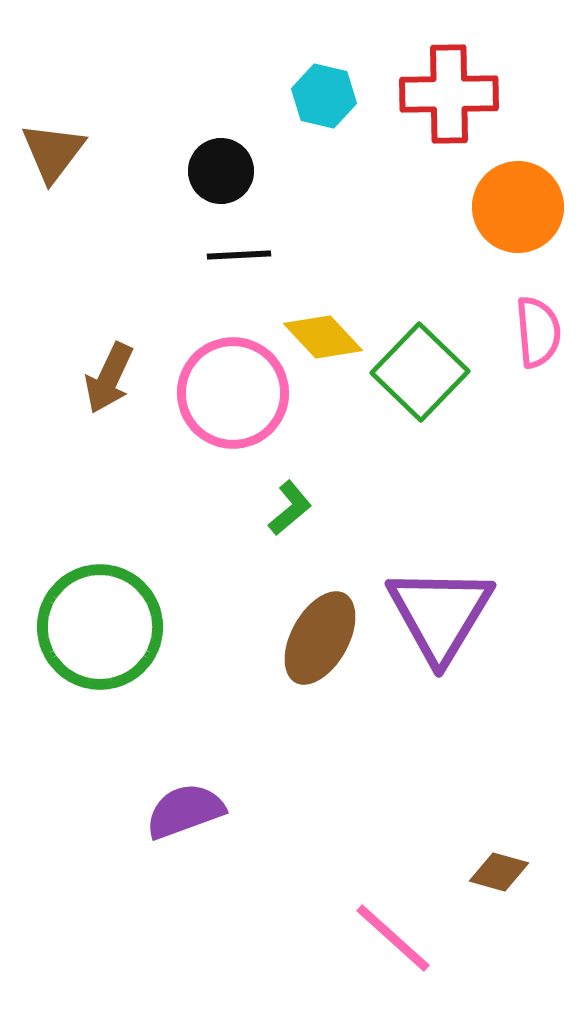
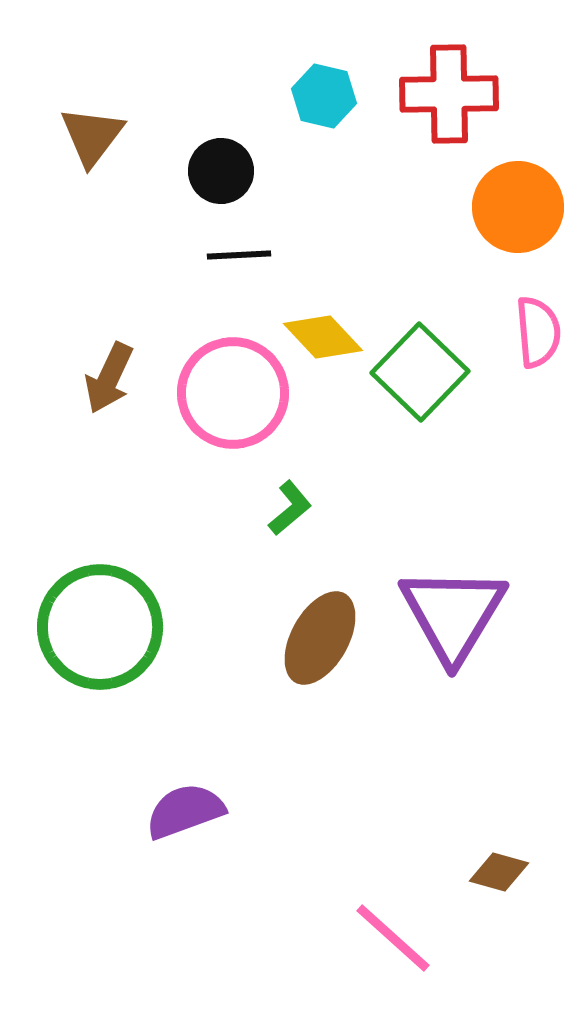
brown triangle: moved 39 px right, 16 px up
purple triangle: moved 13 px right
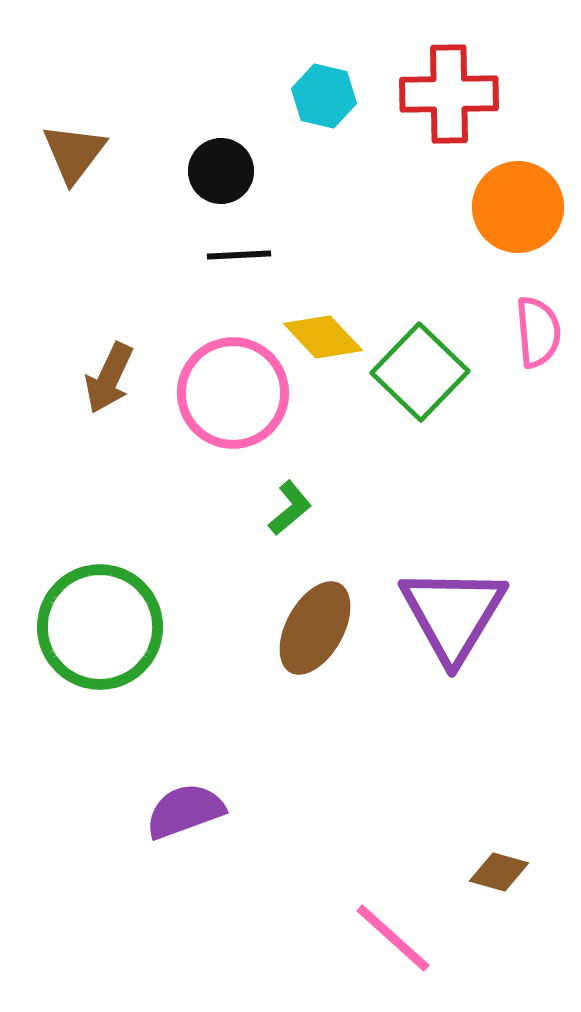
brown triangle: moved 18 px left, 17 px down
brown ellipse: moved 5 px left, 10 px up
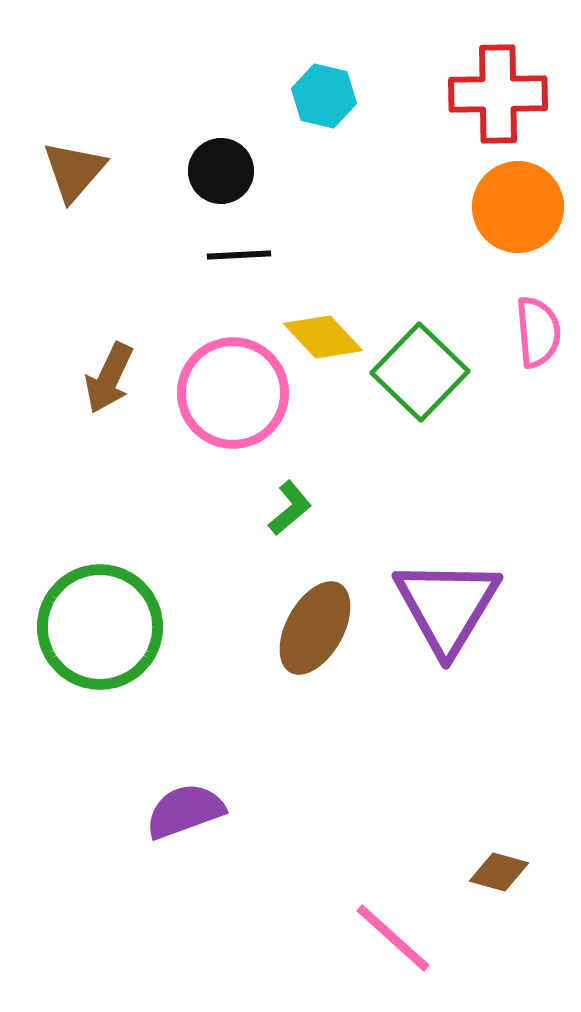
red cross: moved 49 px right
brown triangle: moved 18 px down; rotated 4 degrees clockwise
purple triangle: moved 6 px left, 8 px up
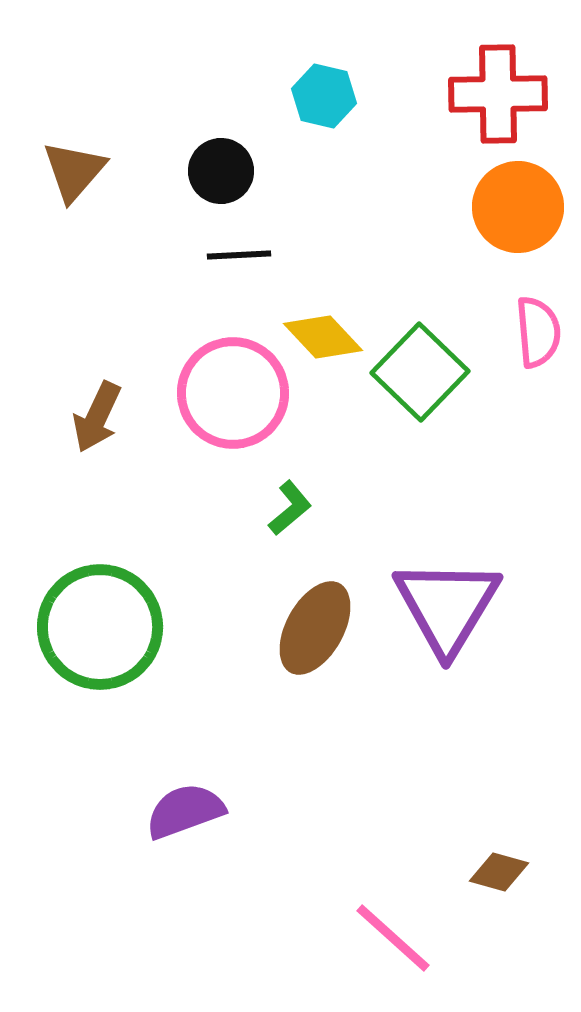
brown arrow: moved 12 px left, 39 px down
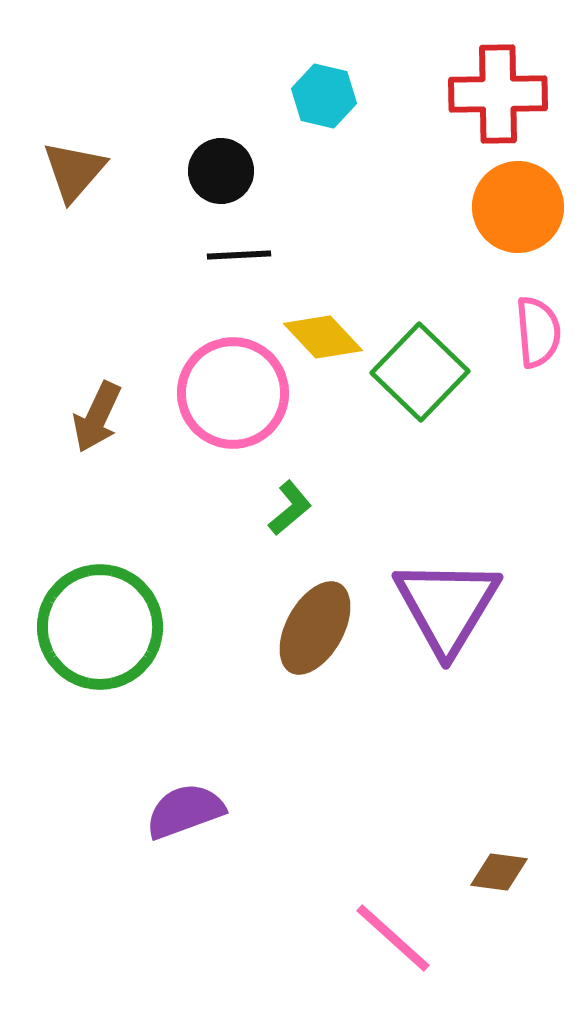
brown diamond: rotated 8 degrees counterclockwise
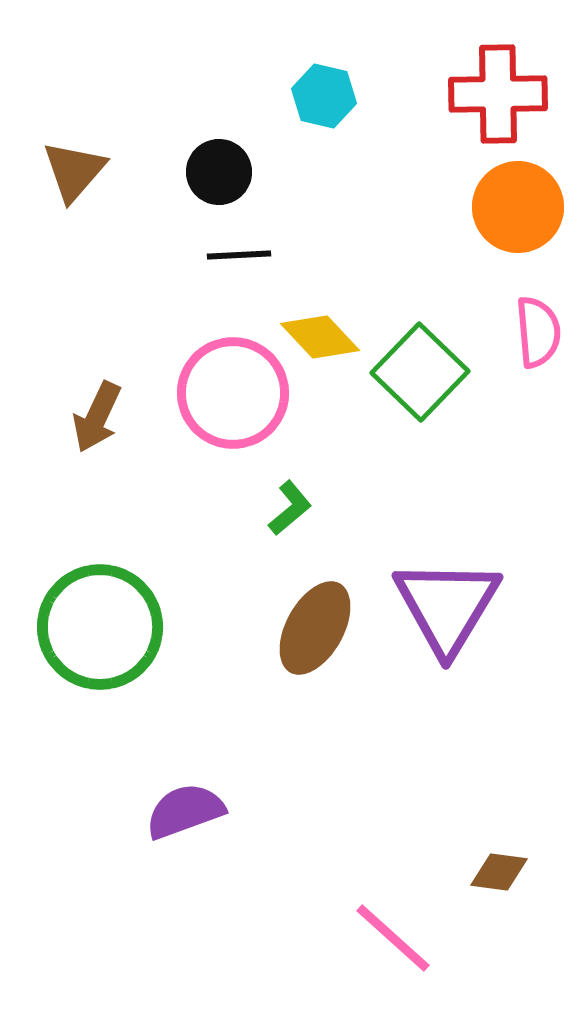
black circle: moved 2 px left, 1 px down
yellow diamond: moved 3 px left
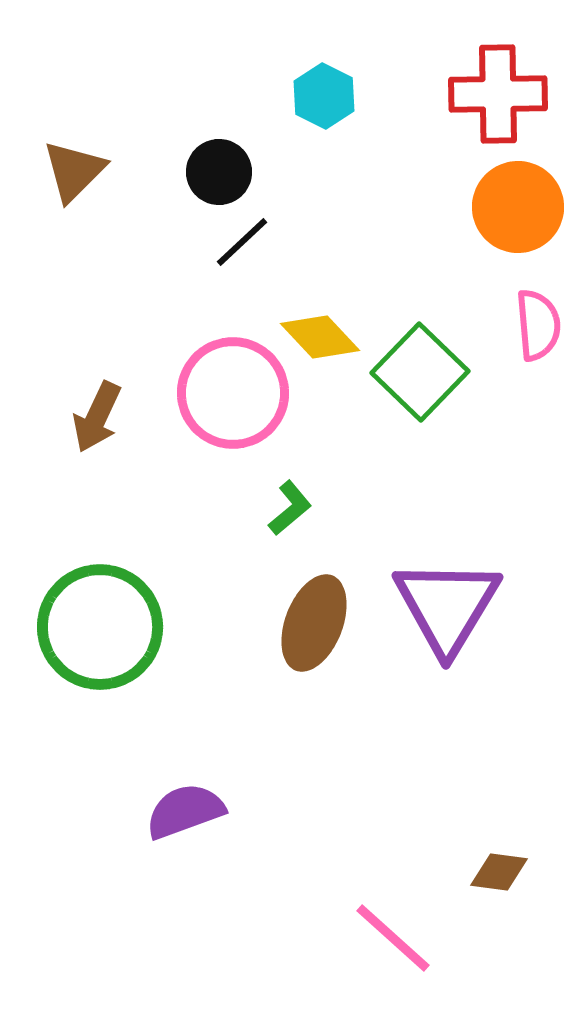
cyan hexagon: rotated 14 degrees clockwise
brown triangle: rotated 4 degrees clockwise
black line: moved 3 px right, 13 px up; rotated 40 degrees counterclockwise
pink semicircle: moved 7 px up
brown ellipse: moved 1 px left, 5 px up; rotated 8 degrees counterclockwise
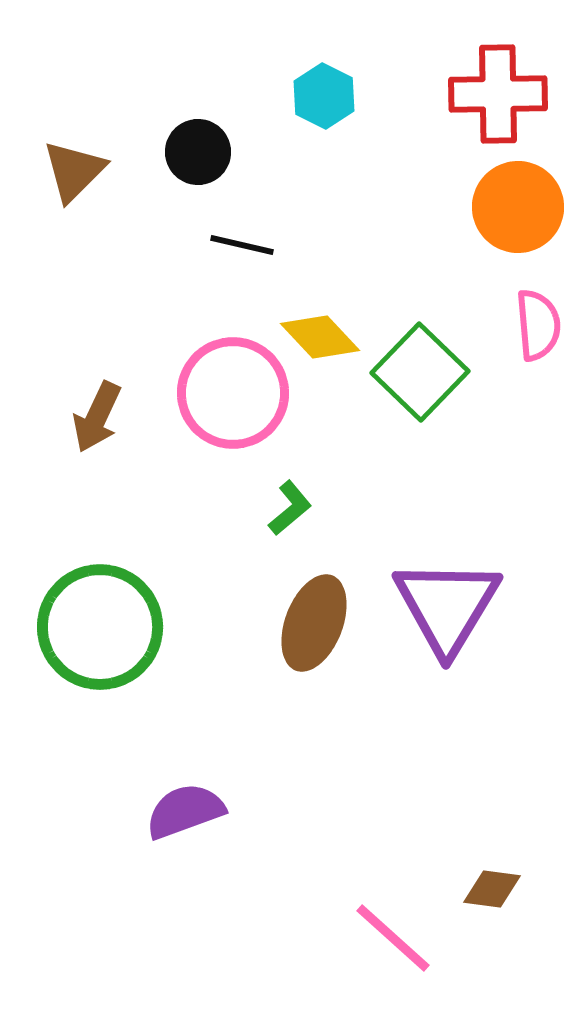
black circle: moved 21 px left, 20 px up
black line: moved 3 px down; rotated 56 degrees clockwise
brown diamond: moved 7 px left, 17 px down
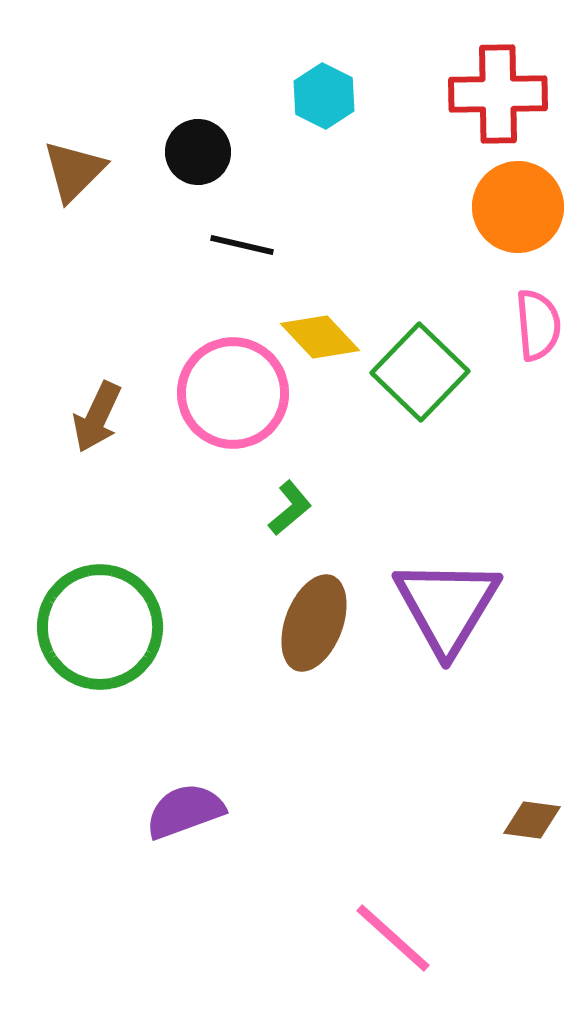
brown diamond: moved 40 px right, 69 px up
